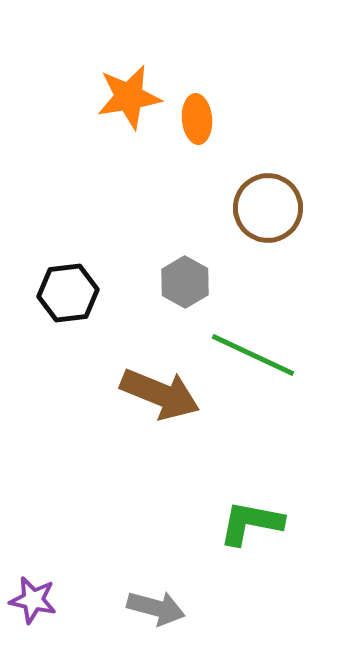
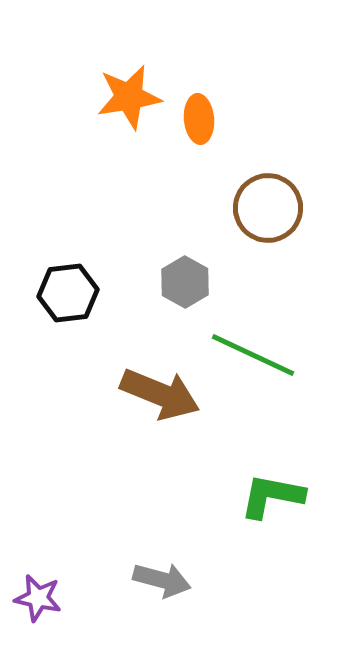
orange ellipse: moved 2 px right
green L-shape: moved 21 px right, 27 px up
purple star: moved 5 px right, 2 px up
gray arrow: moved 6 px right, 28 px up
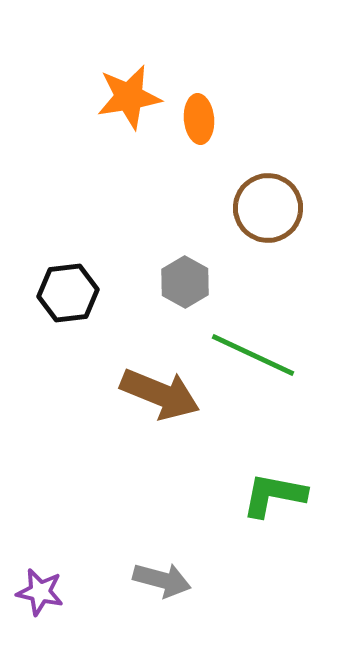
green L-shape: moved 2 px right, 1 px up
purple star: moved 2 px right, 6 px up
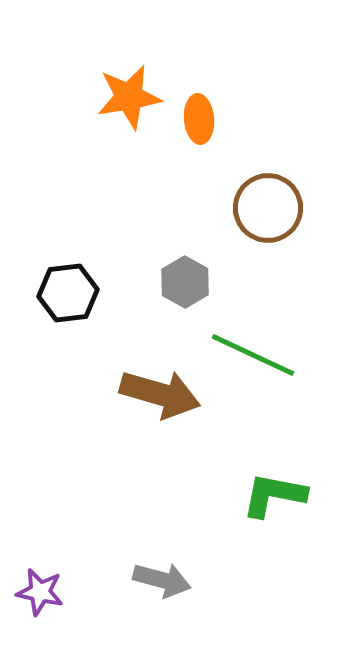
brown arrow: rotated 6 degrees counterclockwise
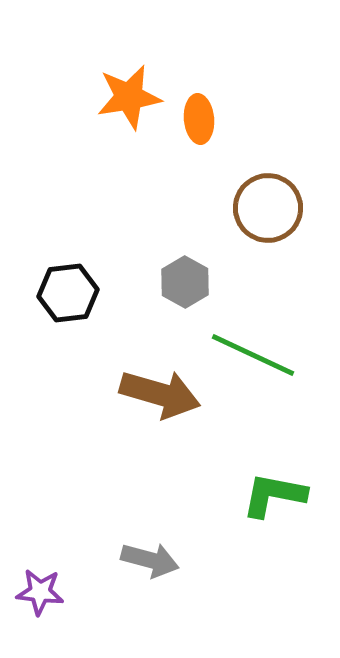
gray arrow: moved 12 px left, 20 px up
purple star: rotated 6 degrees counterclockwise
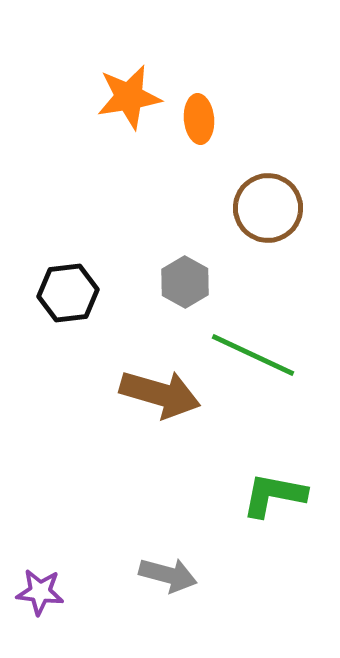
gray arrow: moved 18 px right, 15 px down
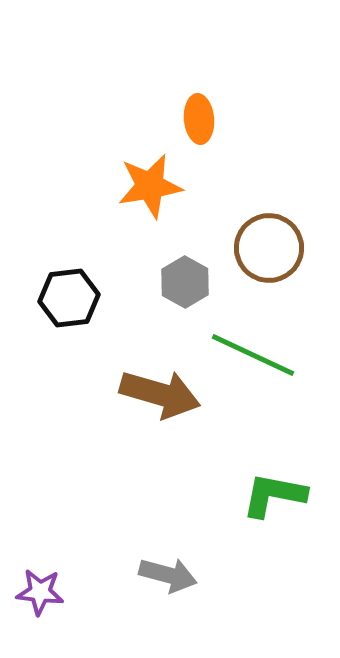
orange star: moved 21 px right, 89 px down
brown circle: moved 1 px right, 40 px down
black hexagon: moved 1 px right, 5 px down
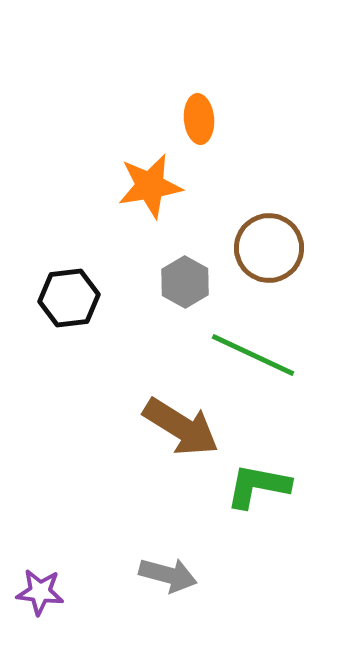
brown arrow: moved 21 px right, 33 px down; rotated 16 degrees clockwise
green L-shape: moved 16 px left, 9 px up
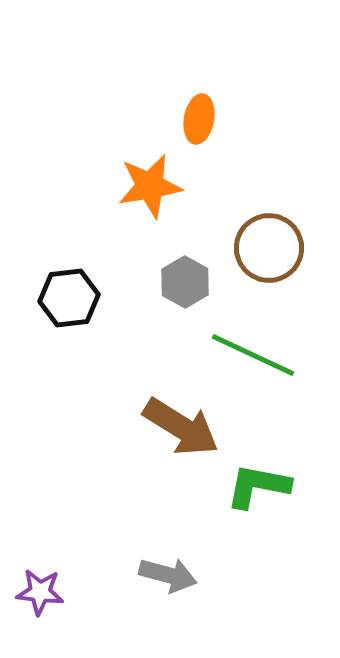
orange ellipse: rotated 15 degrees clockwise
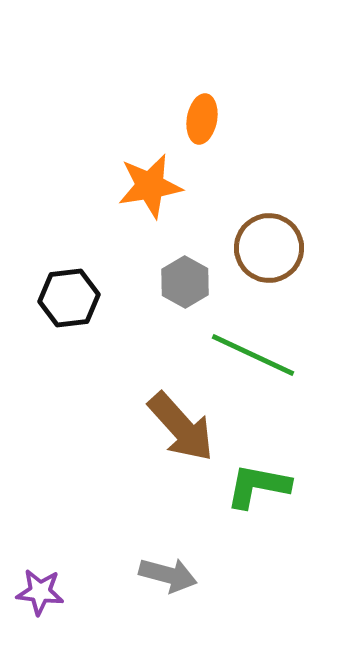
orange ellipse: moved 3 px right
brown arrow: rotated 16 degrees clockwise
